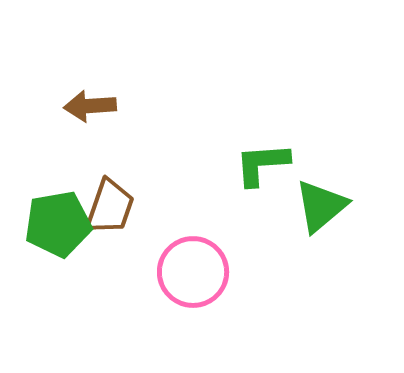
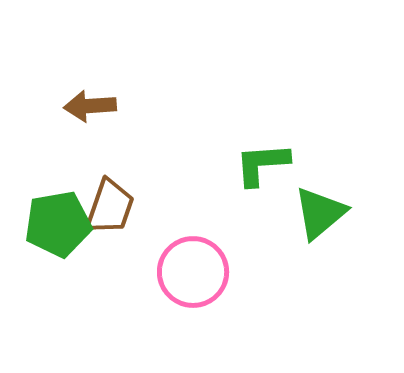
green triangle: moved 1 px left, 7 px down
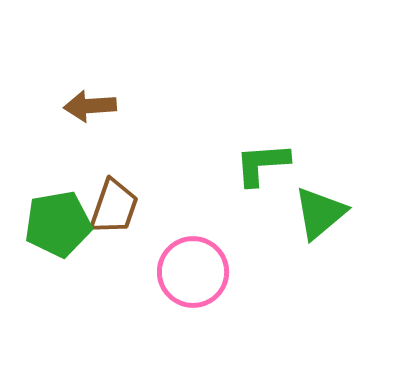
brown trapezoid: moved 4 px right
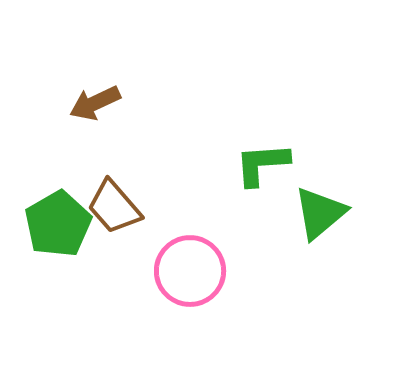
brown arrow: moved 5 px right, 3 px up; rotated 21 degrees counterclockwise
brown trapezoid: rotated 120 degrees clockwise
green pentagon: rotated 20 degrees counterclockwise
pink circle: moved 3 px left, 1 px up
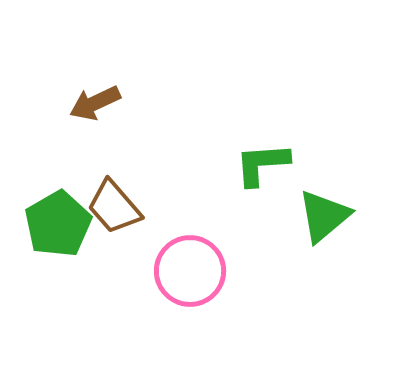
green triangle: moved 4 px right, 3 px down
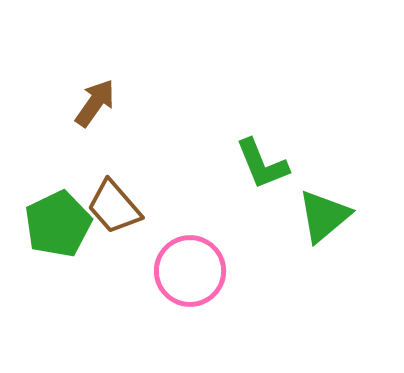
brown arrow: rotated 150 degrees clockwise
green L-shape: rotated 108 degrees counterclockwise
green pentagon: rotated 4 degrees clockwise
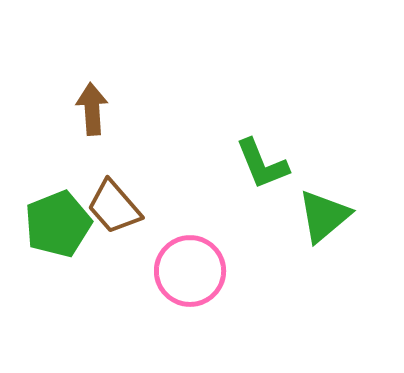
brown arrow: moved 3 px left, 6 px down; rotated 39 degrees counterclockwise
green pentagon: rotated 4 degrees clockwise
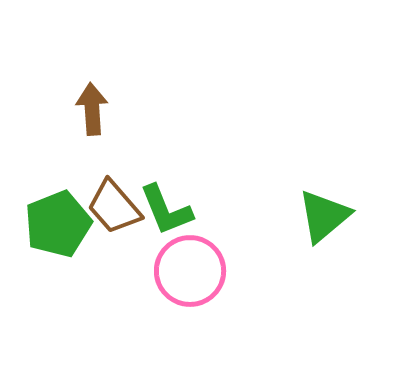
green L-shape: moved 96 px left, 46 px down
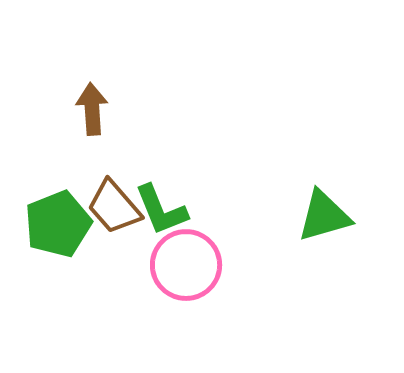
green L-shape: moved 5 px left
green triangle: rotated 24 degrees clockwise
pink circle: moved 4 px left, 6 px up
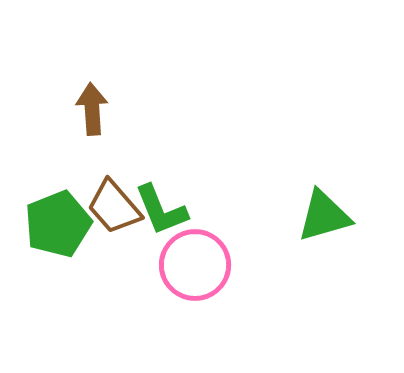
pink circle: moved 9 px right
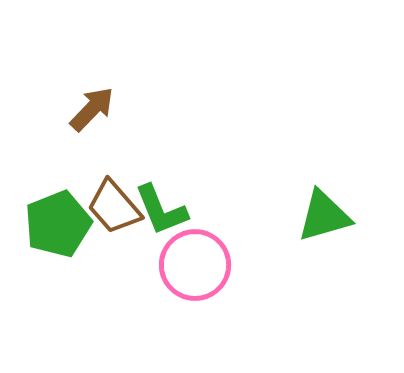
brown arrow: rotated 48 degrees clockwise
